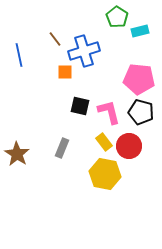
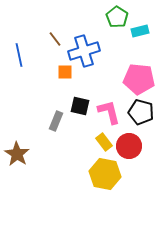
gray rectangle: moved 6 px left, 27 px up
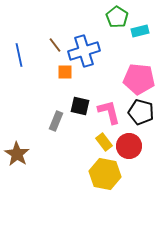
brown line: moved 6 px down
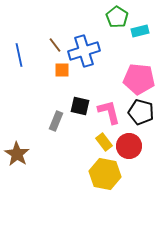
orange square: moved 3 px left, 2 px up
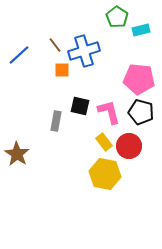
cyan rectangle: moved 1 px right, 1 px up
blue line: rotated 60 degrees clockwise
gray rectangle: rotated 12 degrees counterclockwise
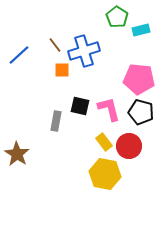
pink L-shape: moved 3 px up
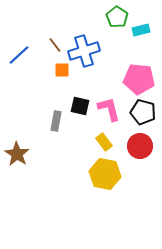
black pentagon: moved 2 px right
red circle: moved 11 px right
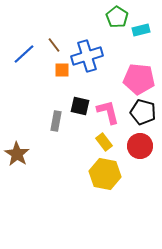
brown line: moved 1 px left
blue cross: moved 3 px right, 5 px down
blue line: moved 5 px right, 1 px up
pink L-shape: moved 1 px left, 3 px down
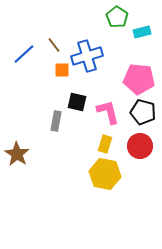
cyan rectangle: moved 1 px right, 2 px down
black square: moved 3 px left, 4 px up
yellow rectangle: moved 1 px right, 2 px down; rotated 54 degrees clockwise
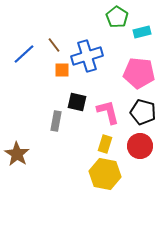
pink pentagon: moved 6 px up
